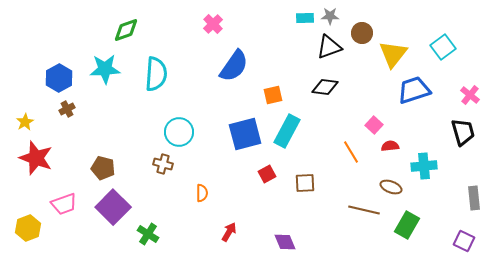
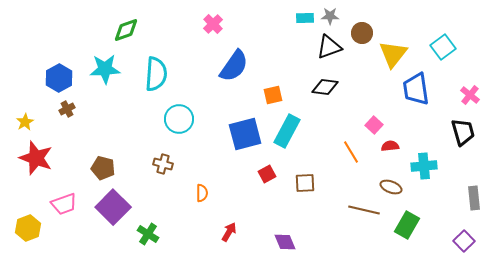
blue trapezoid at (414, 90): moved 2 px right, 1 px up; rotated 80 degrees counterclockwise
cyan circle at (179, 132): moved 13 px up
purple square at (464, 241): rotated 20 degrees clockwise
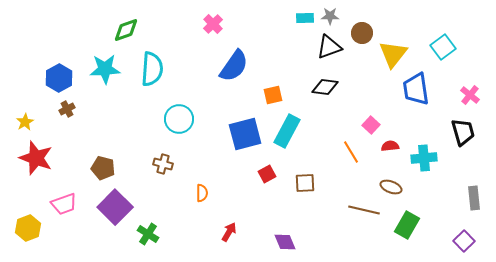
cyan semicircle at (156, 74): moved 4 px left, 5 px up
pink square at (374, 125): moved 3 px left
cyan cross at (424, 166): moved 8 px up
purple square at (113, 207): moved 2 px right
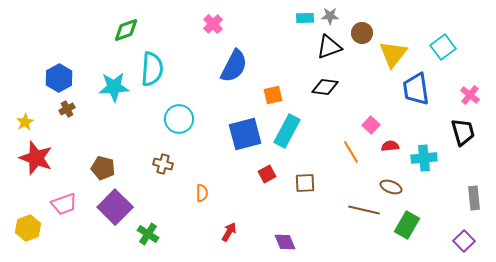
blue semicircle at (234, 66): rotated 8 degrees counterclockwise
cyan star at (105, 69): moved 9 px right, 18 px down
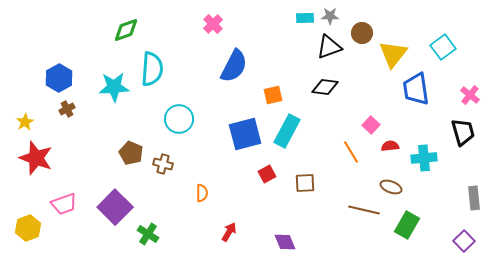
brown pentagon at (103, 168): moved 28 px right, 15 px up; rotated 10 degrees clockwise
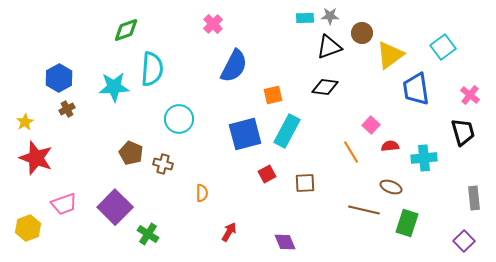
yellow triangle at (393, 54): moved 3 px left, 1 px down; rotated 16 degrees clockwise
green rectangle at (407, 225): moved 2 px up; rotated 12 degrees counterclockwise
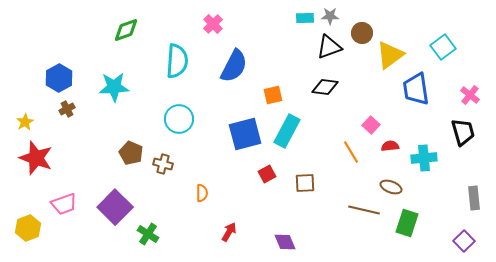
cyan semicircle at (152, 69): moved 25 px right, 8 px up
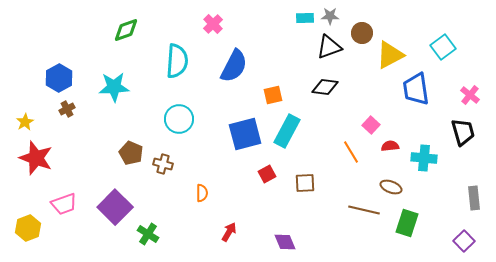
yellow triangle at (390, 55): rotated 8 degrees clockwise
cyan cross at (424, 158): rotated 10 degrees clockwise
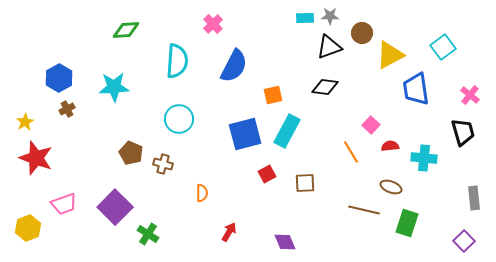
green diamond at (126, 30): rotated 16 degrees clockwise
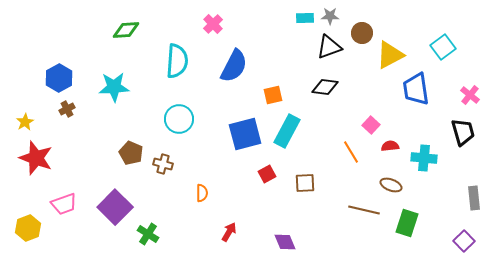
brown ellipse at (391, 187): moved 2 px up
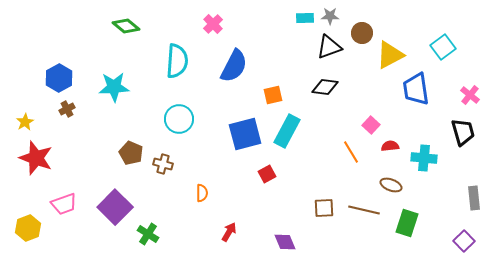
green diamond at (126, 30): moved 4 px up; rotated 44 degrees clockwise
brown square at (305, 183): moved 19 px right, 25 px down
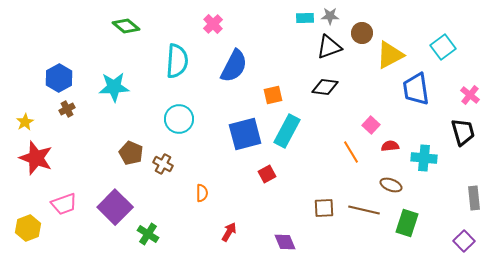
brown cross at (163, 164): rotated 12 degrees clockwise
